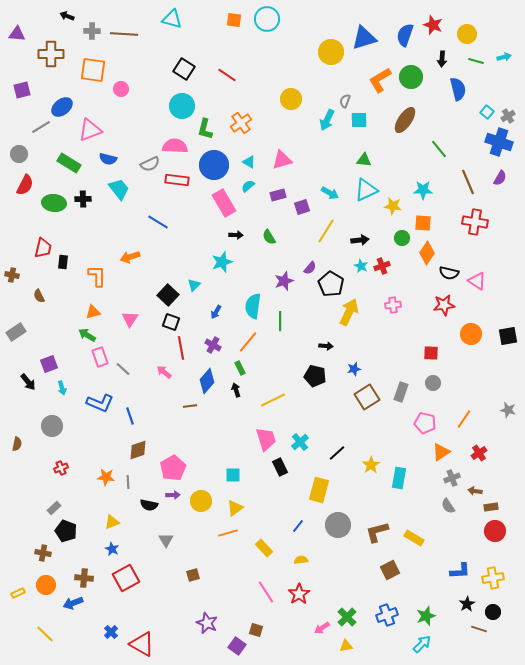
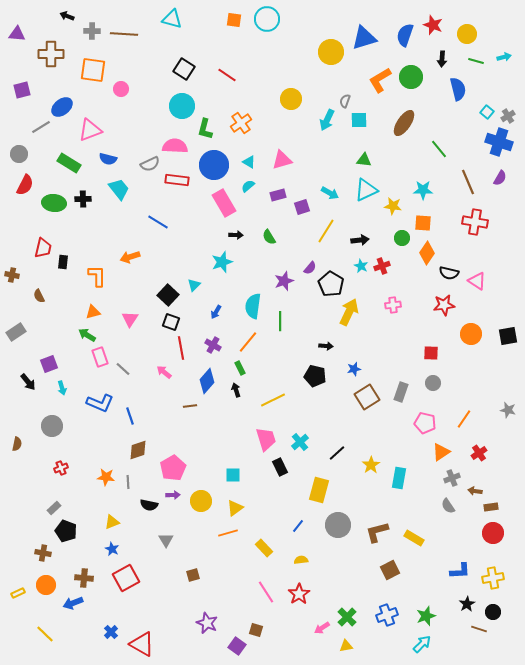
brown ellipse at (405, 120): moved 1 px left, 3 px down
red circle at (495, 531): moved 2 px left, 2 px down
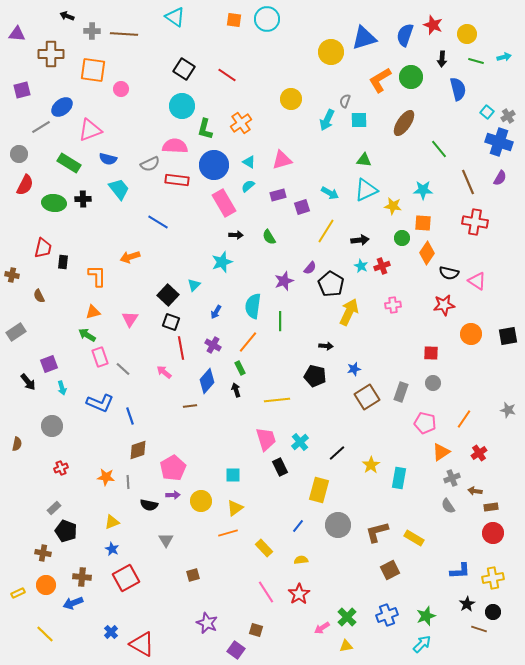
cyan triangle at (172, 19): moved 3 px right, 2 px up; rotated 20 degrees clockwise
yellow line at (273, 400): moved 4 px right; rotated 20 degrees clockwise
brown cross at (84, 578): moved 2 px left, 1 px up
purple square at (237, 646): moved 1 px left, 4 px down
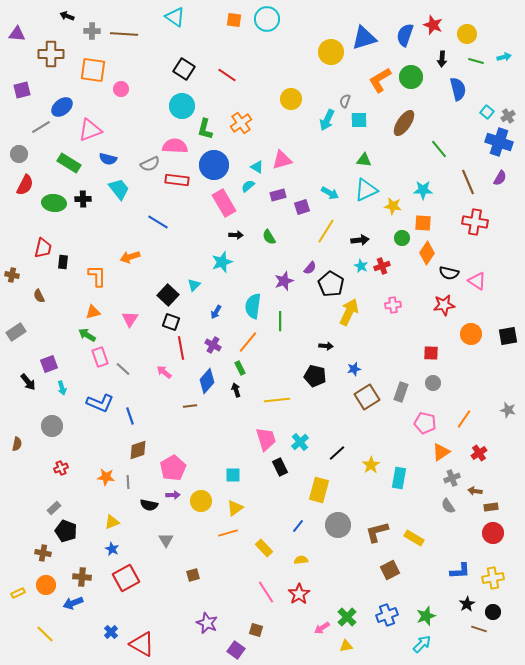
cyan triangle at (249, 162): moved 8 px right, 5 px down
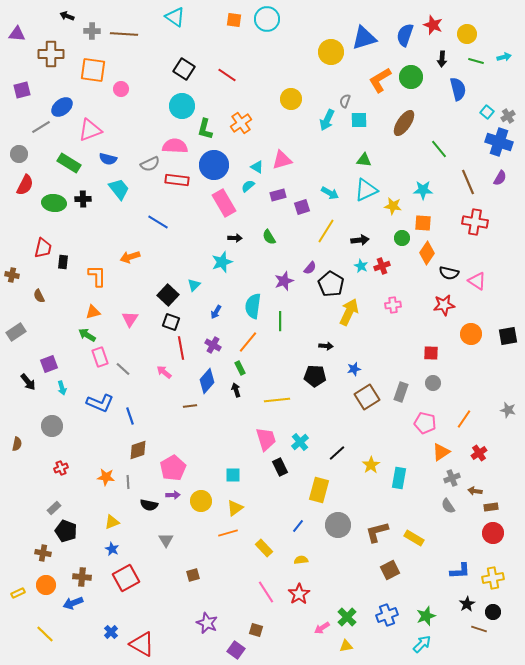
black arrow at (236, 235): moved 1 px left, 3 px down
black pentagon at (315, 376): rotated 10 degrees counterclockwise
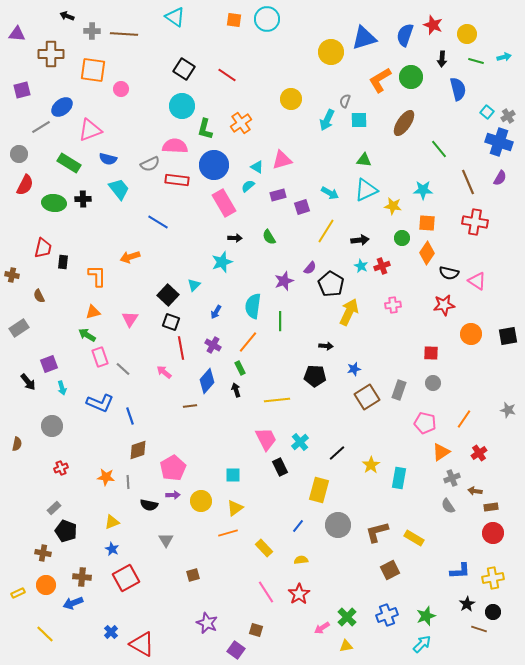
orange square at (423, 223): moved 4 px right
gray rectangle at (16, 332): moved 3 px right, 4 px up
gray rectangle at (401, 392): moved 2 px left, 2 px up
pink trapezoid at (266, 439): rotated 10 degrees counterclockwise
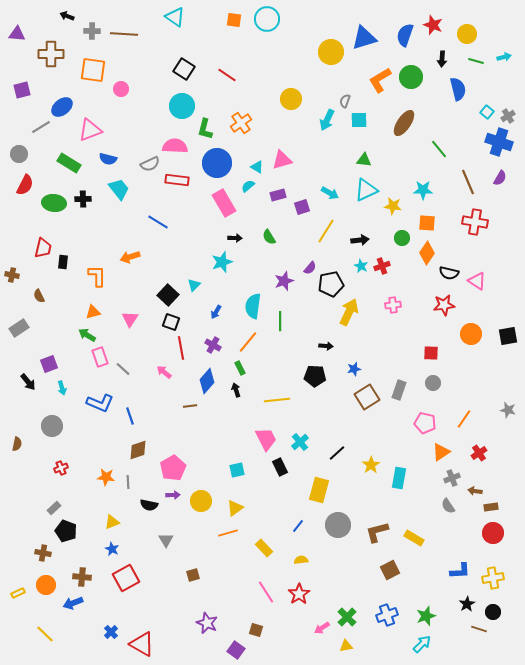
blue circle at (214, 165): moved 3 px right, 2 px up
black pentagon at (331, 284): rotated 30 degrees clockwise
cyan square at (233, 475): moved 4 px right, 5 px up; rotated 14 degrees counterclockwise
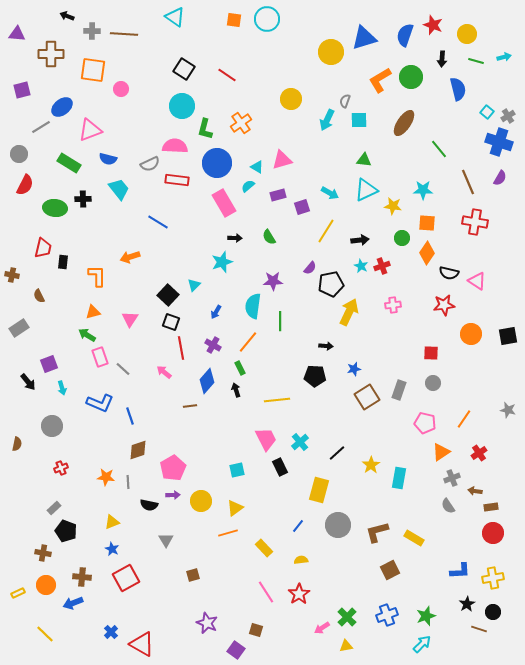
green ellipse at (54, 203): moved 1 px right, 5 px down
purple star at (284, 281): moved 11 px left; rotated 18 degrees clockwise
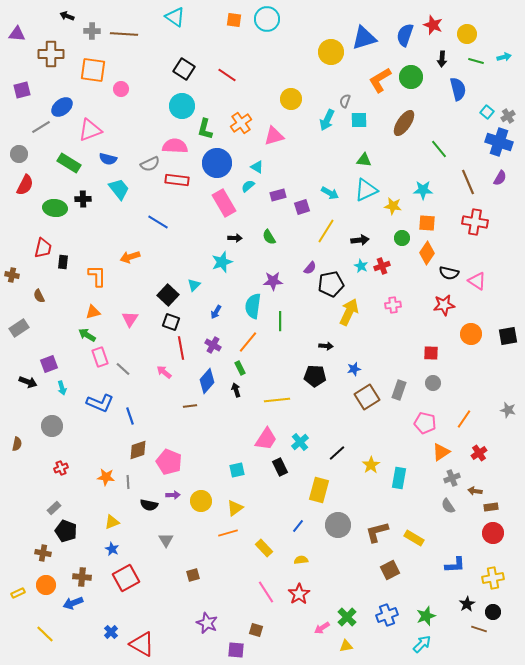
pink triangle at (282, 160): moved 8 px left, 24 px up
black arrow at (28, 382): rotated 30 degrees counterclockwise
pink trapezoid at (266, 439): rotated 60 degrees clockwise
pink pentagon at (173, 468): moved 4 px left, 6 px up; rotated 20 degrees counterclockwise
blue L-shape at (460, 571): moved 5 px left, 6 px up
purple square at (236, 650): rotated 30 degrees counterclockwise
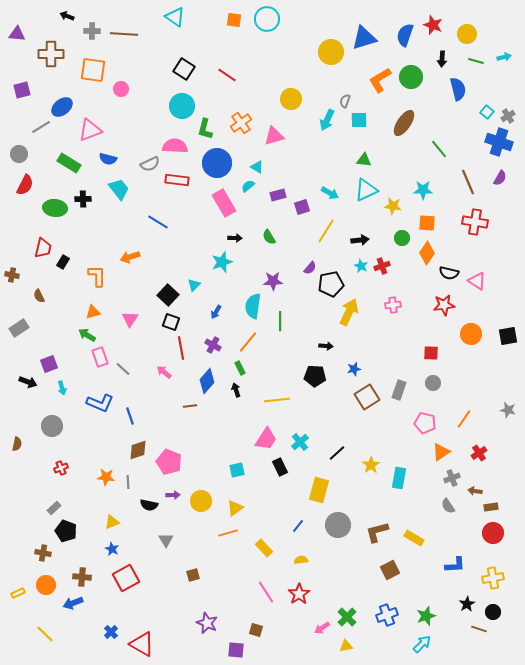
black rectangle at (63, 262): rotated 24 degrees clockwise
